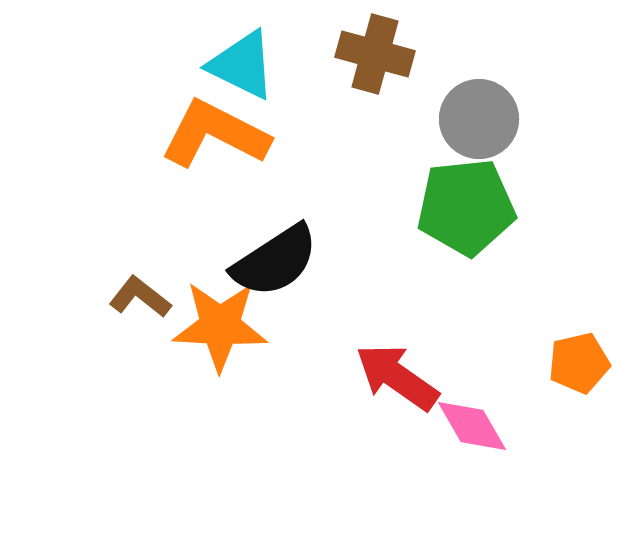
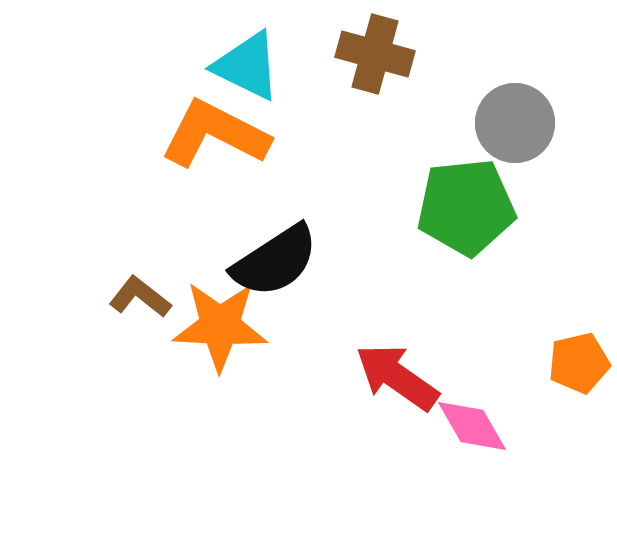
cyan triangle: moved 5 px right, 1 px down
gray circle: moved 36 px right, 4 px down
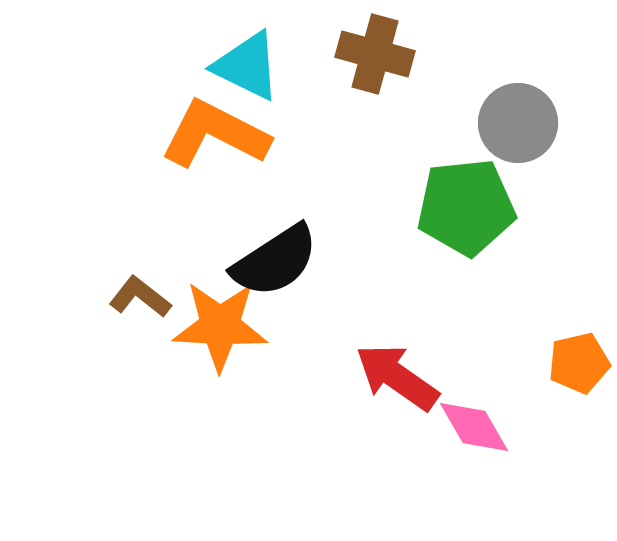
gray circle: moved 3 px right
pink diamond: moved 2 px right, 1 px down
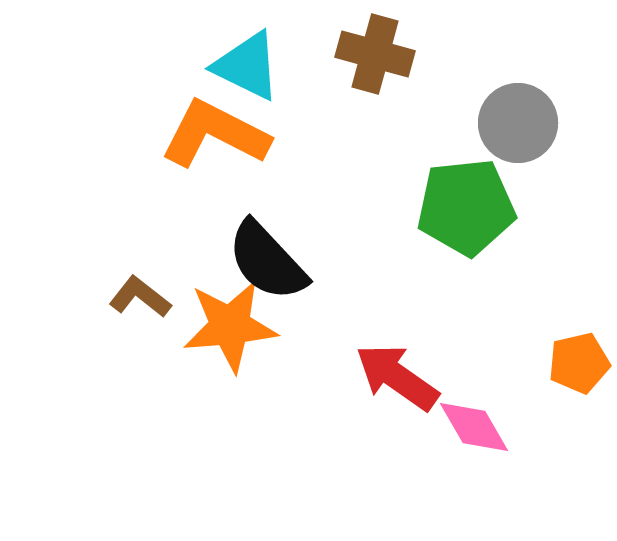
black semicircle: moved 8 px left; rotated 80 degrees clockwise
orange star: moved 10 px right; rotated 8 degrees counterclockwise
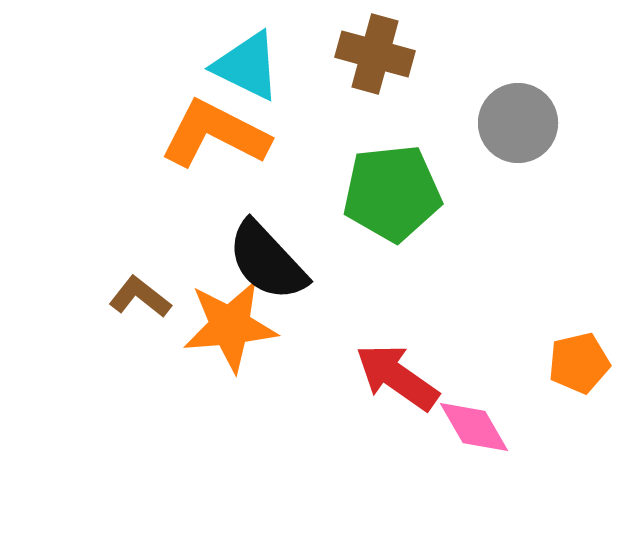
green pentagon: moved 74 px left, 14 px up
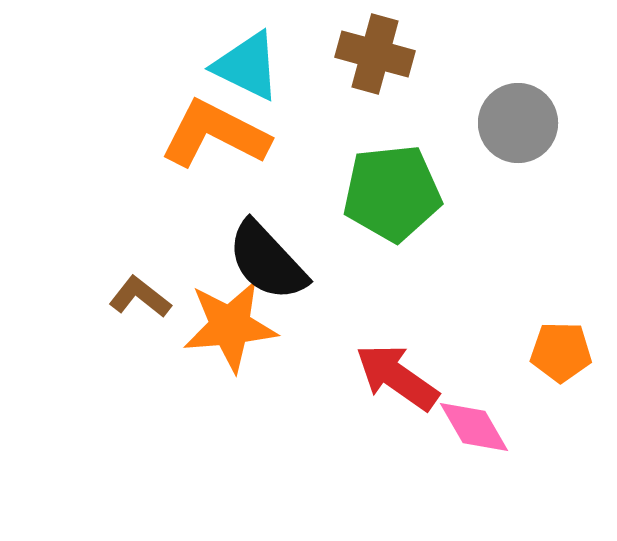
orange pentagon: moved 18 px left, 11 px up; rotated 14 degrees clockwise
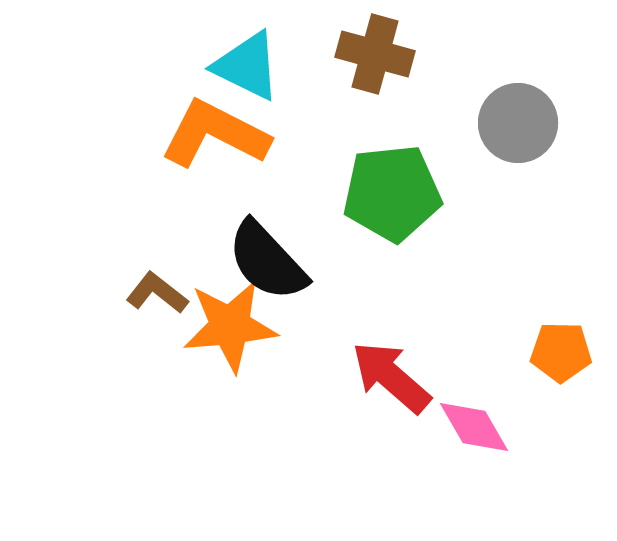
brown L-shape: moved 17 px right, 4 px up
red arrow: moved 6 px left; rotated 6 degrees clockwise
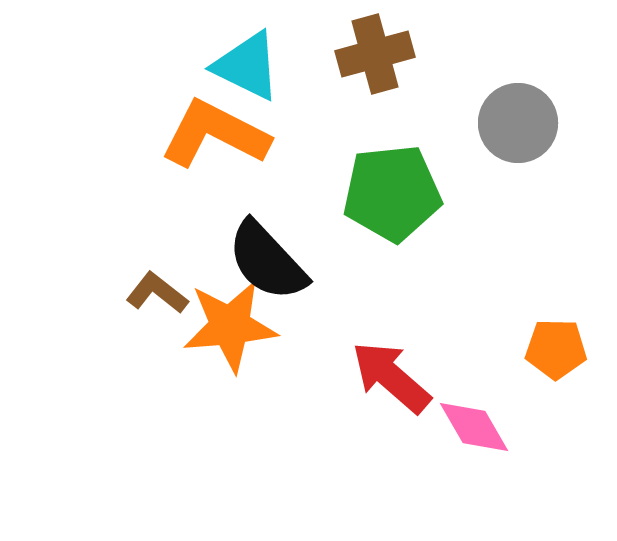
brown cross: rotated 30 degrees counterclockwise
orange pentagon: moved 5 px left, 3 px up
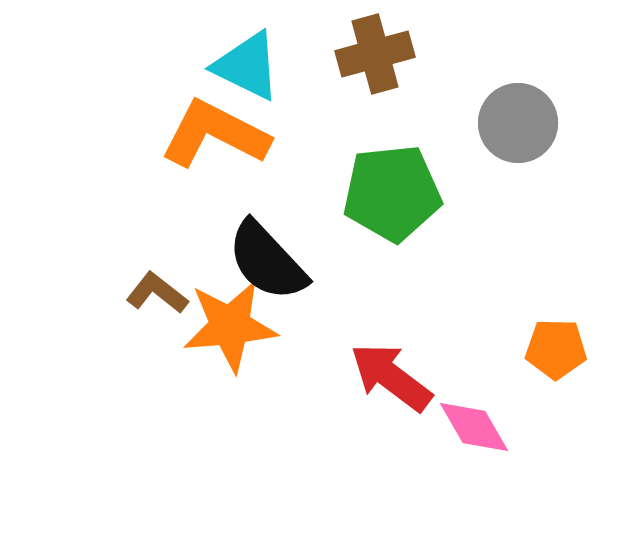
red arrow: rotated 4 degrees counterclockwise
